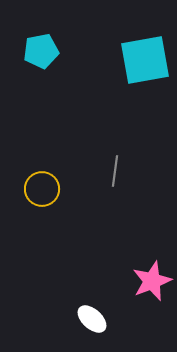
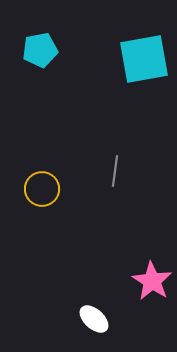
cyan pentagon: moved 1 px left, 1 px up
cyan square: moved 1 px left, 1 px up
pink star: rotated 18 degrees counterclockwise
white ellipse: moved 2 px right
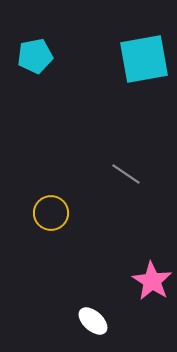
cyan pentagon: moved 5 px left, 6 px down
gray line: moved 11 px right, 3 px down; rotated 64 degrees counterclockwise
yellow circle: moved 9 px right, 24 px down
white ellipse: moved 1 px left, 2 px down
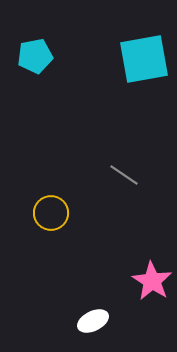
gray line: moved 2 px left, 1 px down
white ellipse: rotated 68 degrees counterclockwise
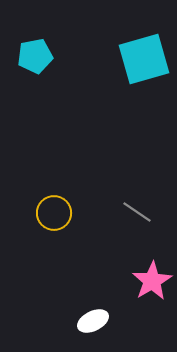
cyan square: rotated 6 degrees counterclockwise
gray line: moved 13 px right, 37 px down
yellow circle: moved 3 px right
pink star: rotated 9 degrees clockwise
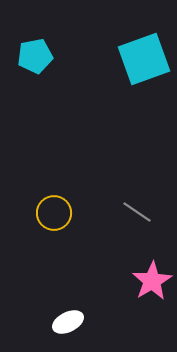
cyan square: rotated 4 degrees counterclockwise
white ellipse: moved 25 px left, 1 px down
